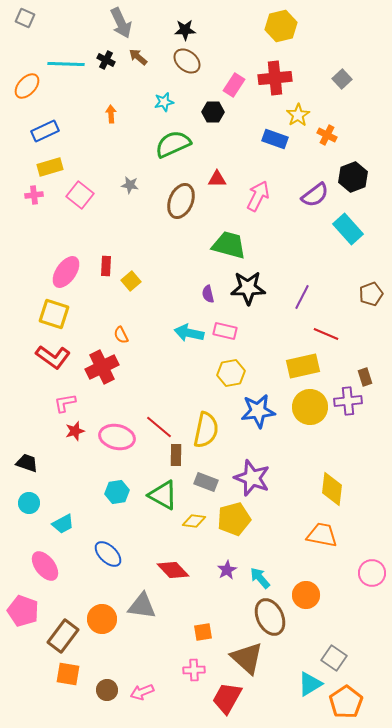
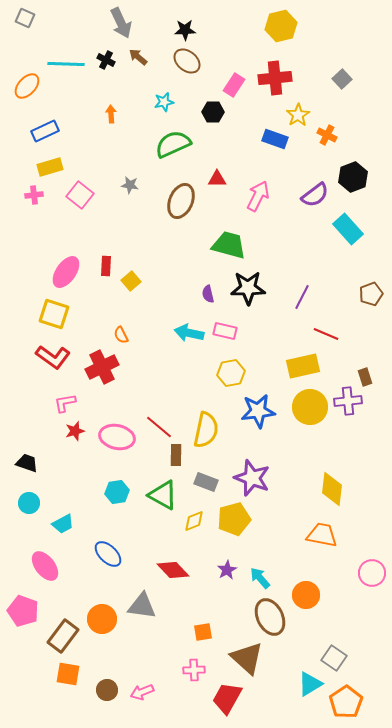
yellow diamond at (194, 521): rotated 30 degrees counterclockwise
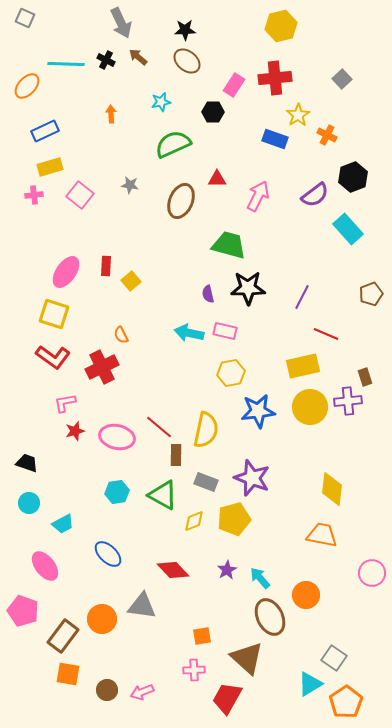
cyan star at (164, 102): moved 3 px left
orange square at (203, 632): moved 1 px left, 4 px down
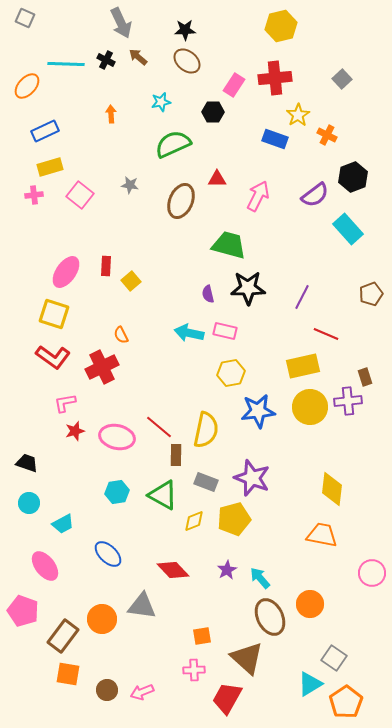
orange circle at (306, 595): moved 4 px right, 9 px down
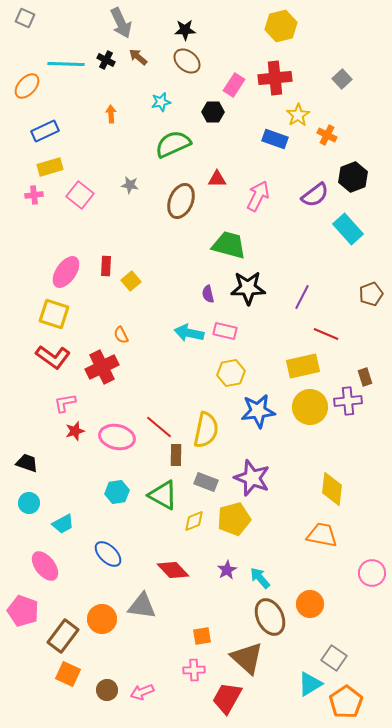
orange square at (68, 674): rotated 15 degrees clockwise
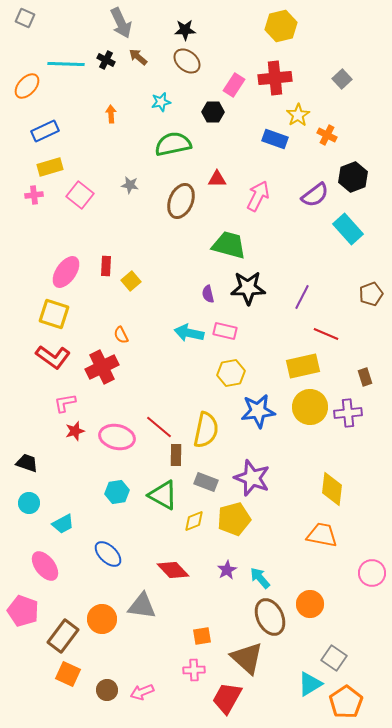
green semicircle at (173, 144): rotated 12 degrees clockwise
purple cross at (348, 401): moved 12 px down
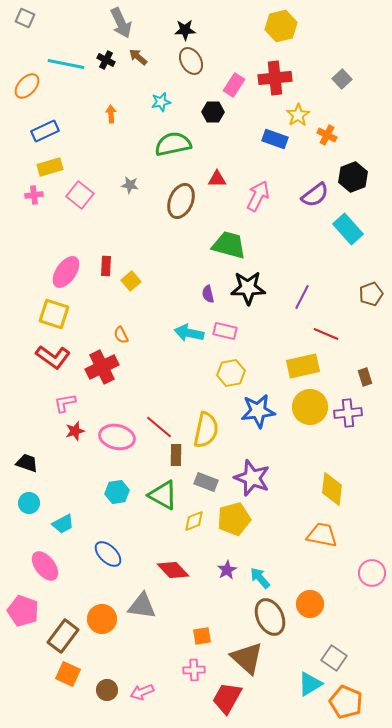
brown ellipse at (187, 61): moved 4 px right; rotated 20 degrees clockwise
cyan line at (66, 64): rotated 9 degrees clockwise
orange pentagon at (346, 702): rotated 16 degrees counterclockwise
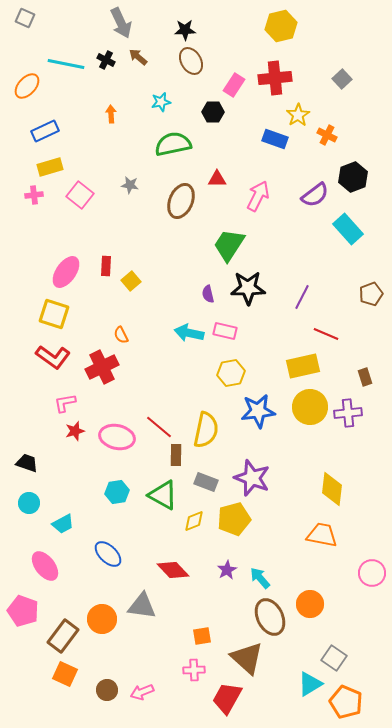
green trapezoid at (229, 245): rotated 72 degrees counterclockwise
orange square at (68, 674): moved 3 px left
